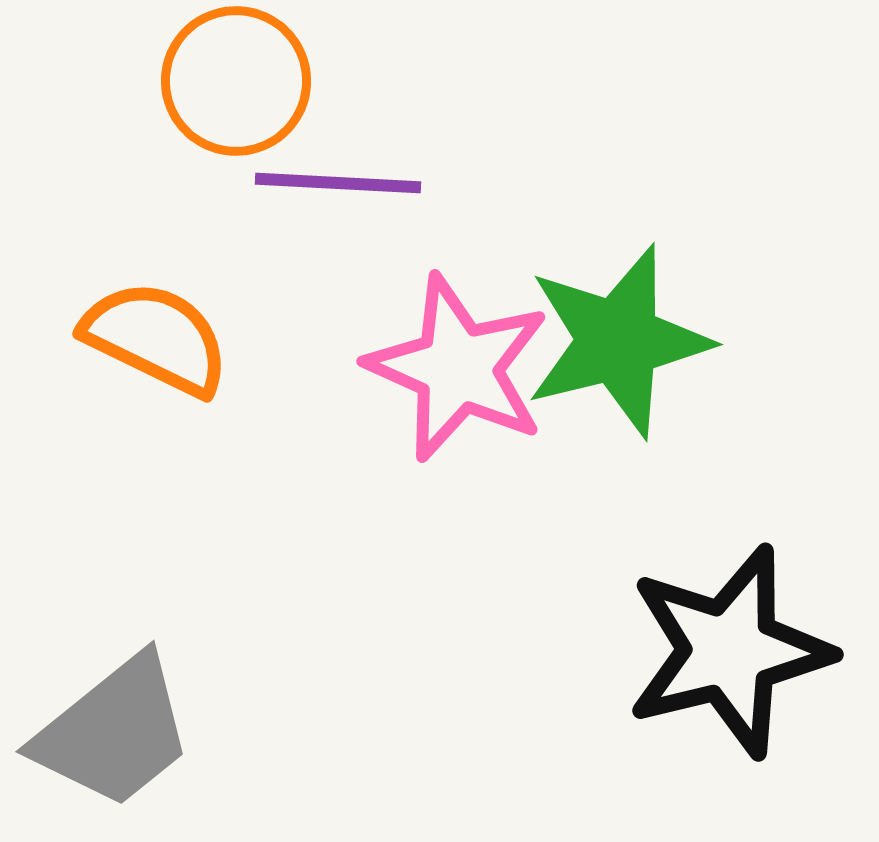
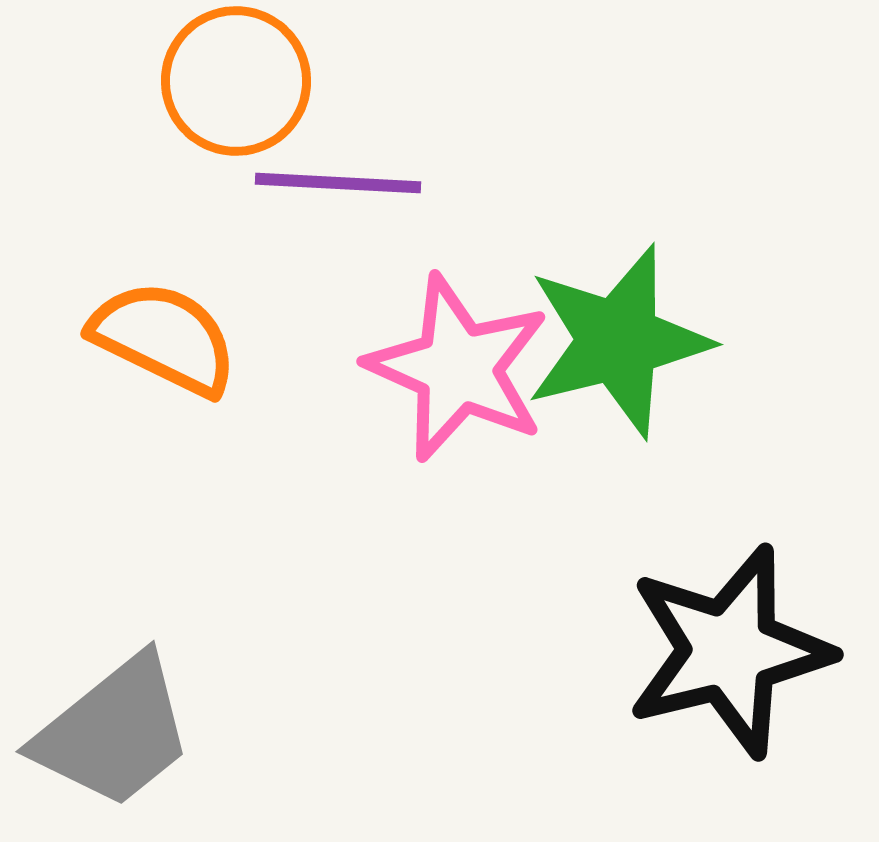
orange semicircle: moved 8 px right
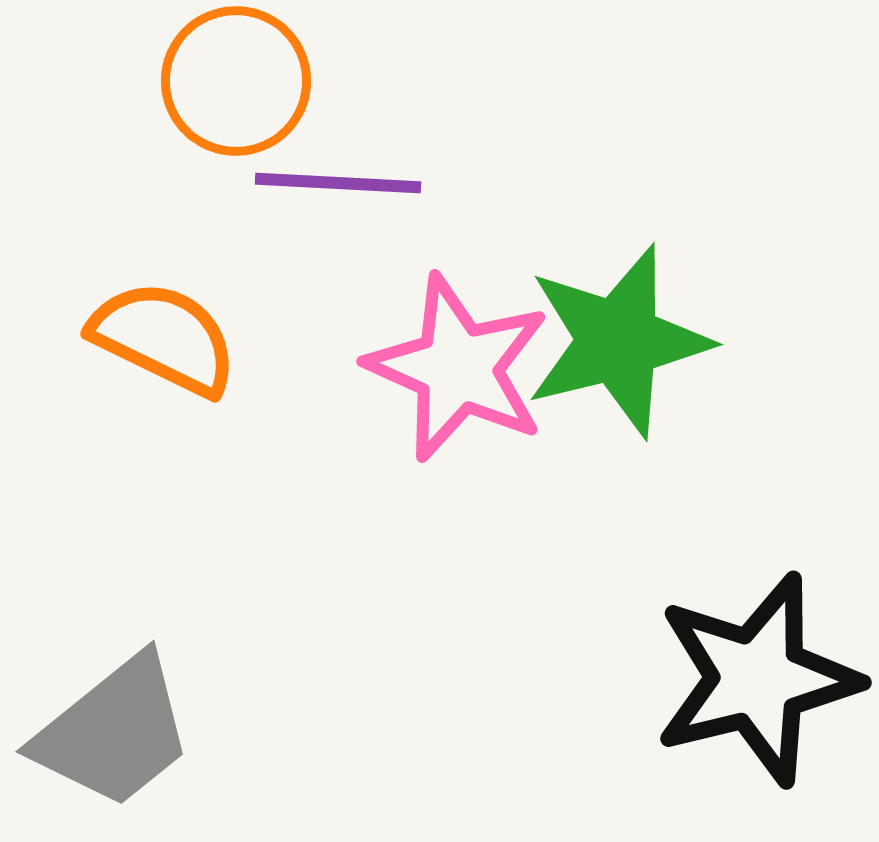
black star: moved 28 px right, 28 px down
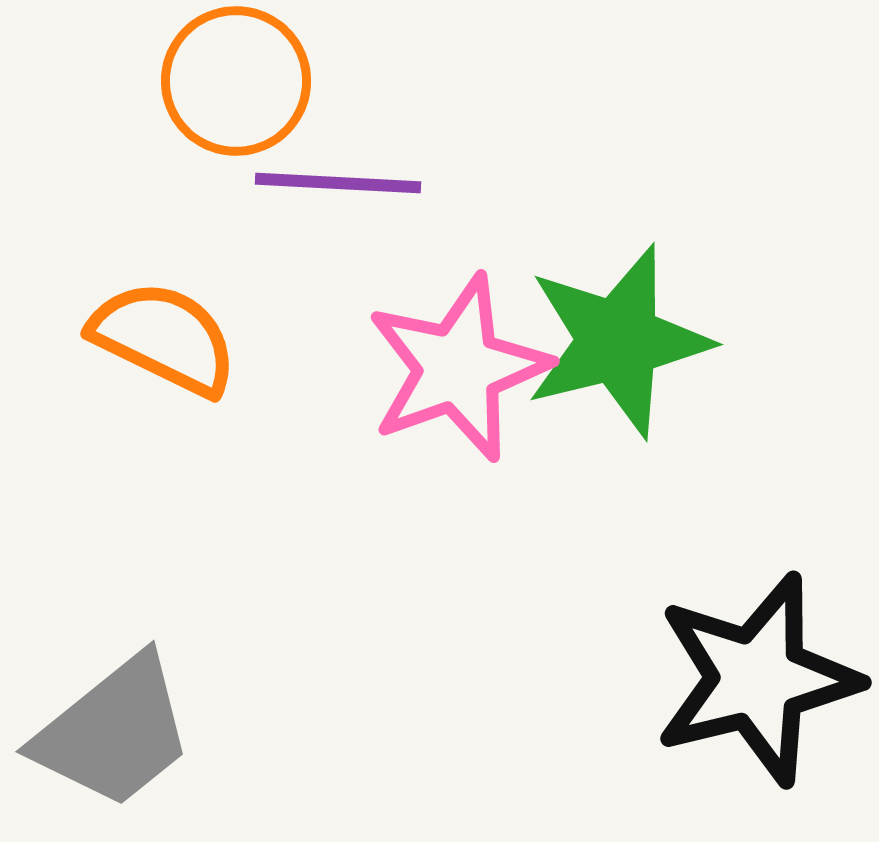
pink star: rotated 28 degrees clockwise
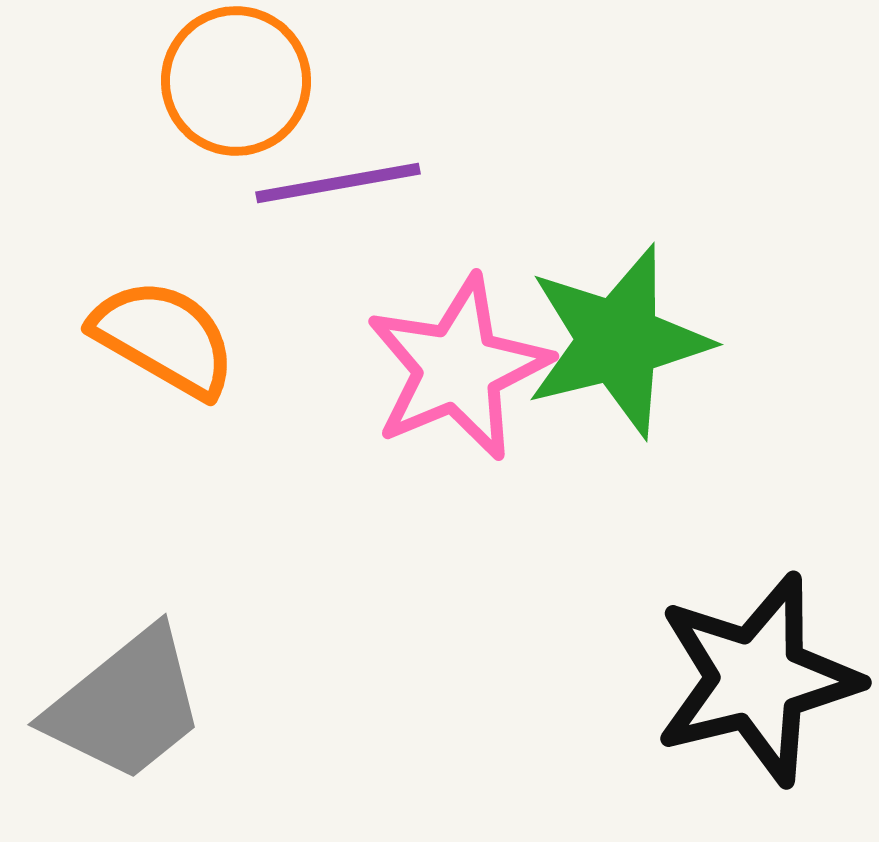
purple line: rotated 13 degrees counterclockwise
orange semicircle: rotated 4 degrees clockwise
pink star: rotated 3 degrees counterclockwise
gray trapezoid: moved 12 px right, 27 px up
